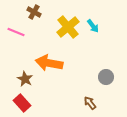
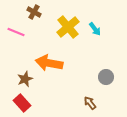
cyan arrow: moved 2 px right, 3 px down
brown star: rotated 21 degrees clockwise
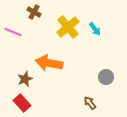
pink line: moved 3 px left
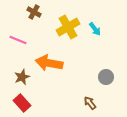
yellow cross: rotated 10 degrees clockwise
pink line: moved 5 px right, 8 px down
brown star: moved 3 px left, 2 px up
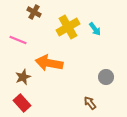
brown star: moved 1 px right
